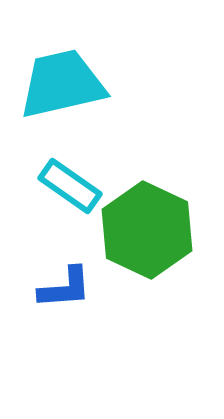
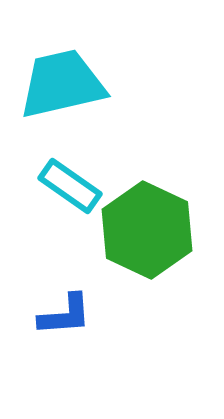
blue L-shape: moved 27 px down
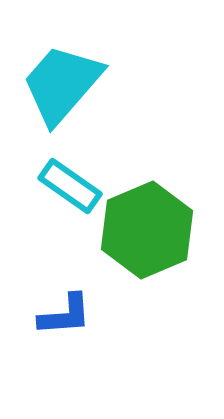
cyan trapezoid: rotated 36 degrees counterclockwise
green hexagon: rotated 12 degrees clockwise
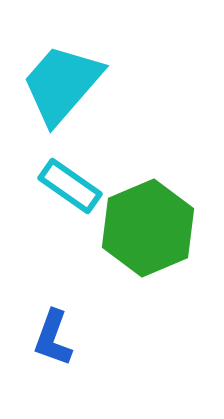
green hexagon: moved 1 px right, 2 px up
blue L-shape: moved 12 px left, 23 px down; rotated 114 degrees clockwise
